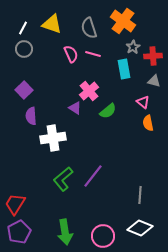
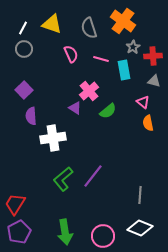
pink line: moved 8 px right, 5 px down
cyan rectangle: moved 1 px down
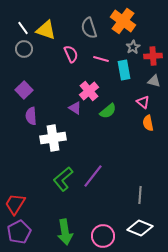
yellow triangle: moved 6 px left, 6 px down
white line: rotated 64 degrees counterclockwise
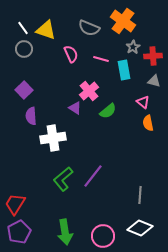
gray semicircle: rotated 50 degrees counterclockwise
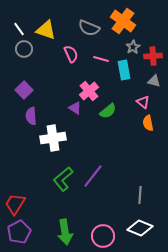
white line: moved 4 px left, 1 px down
